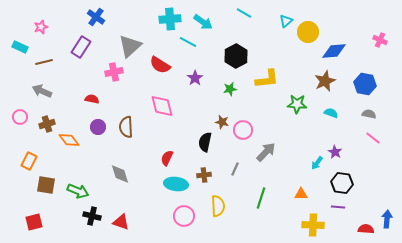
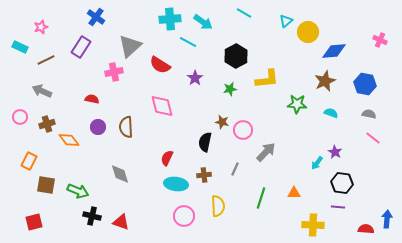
brown line at (44, 62): moved 2 px right, 2 px up; rotated 12 degrees counterclockwise
orange triangle at (301, 194): moved 7 px left, 1 px up
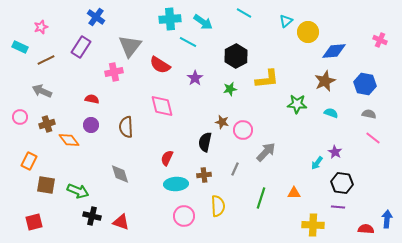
gray triangle at (130, 46): rotated 10 degrees counterclockwise
purple circle at (98, 127): moved 7 px left, 2 px up
cyan ellipse at (176, 184): rotated 10 degrees counterclockwise
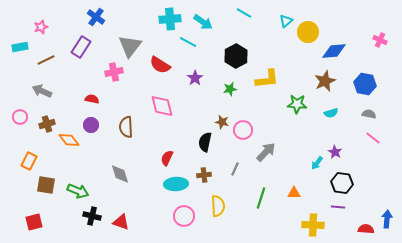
cyan rectangle at (20, 47): rotated 35 degrees counterclockwise
cyan semicircle at (331, 113): rotated 144 degrees clockwise
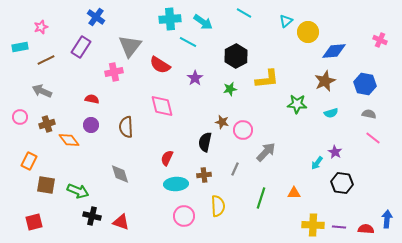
purple line at (338, 207): moved 1 px right, 20 px down
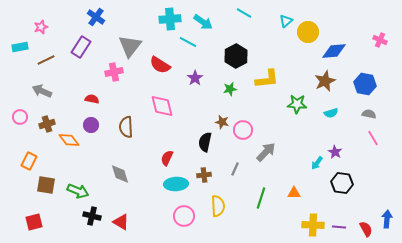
pink line at (373, 138): rotated 21 degrees clockwise
red triangle at (121, 222): rotated 12 degrees clockwise
red semicircle at (366, 229): rotated 56 degrees clockwise
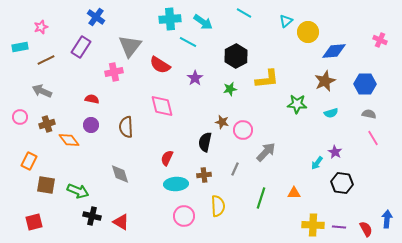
blue hexagon at (365, 84): rotated 10 degrees counterclockwise
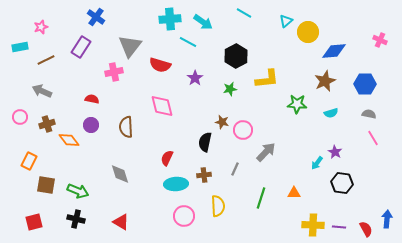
red semicircle at (160, 65): rotated 15 degrees counterclockwise
black cross at (92, 216): moved 16 px left, 3 px down
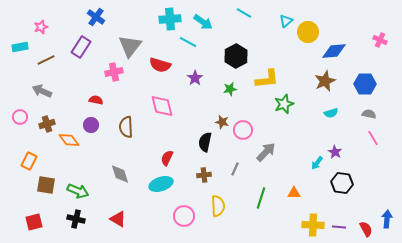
red semicircle at (92, 99): moved 4 px right, 1 px down
green star at (297, 104): moved 13 px left; rotated 24 degrees counterclockwise
cyan ellipse at (176, 184): moved 15 px left; rotated 15 degrees counterclockwise
red triangle at (121, 222): moved 3 px left, 3 px up
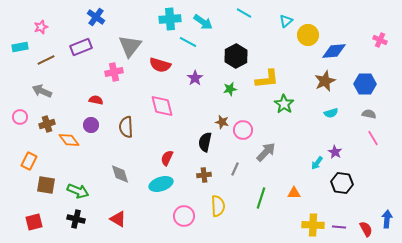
yellow circle at (308, 32): moved 3 px down
purple rectangle at (81, 47): rotated 35 degrees clockwise
green star at (284, 104): rotated 18 degrees counterclockwise
